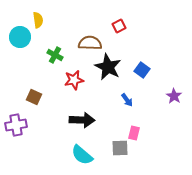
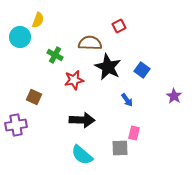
yellow semicircle: rotated 28 degrees clockwise
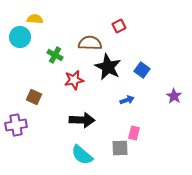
yellow semicircle: moved 3 px left, 1 px up; rotated 105 degrees counterclockwise
blue arrow: rotated 72 degrees counterclockwise
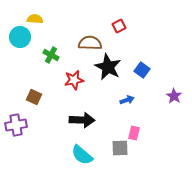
green cross: moved 4 px left
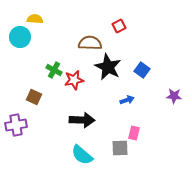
green cross: moved 3 px right, 15 px down
purple star: rotated 28 degrees counterclockwise
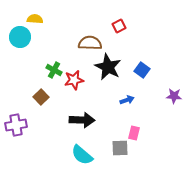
brown square: moved 7 px right; rotated 21 degrees clockwise
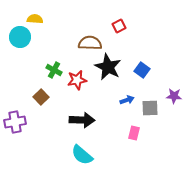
red star: moved 3 px right
purple cross: moved 1 px left, 3 px up
gray square: moved 30 px right, 40 px up
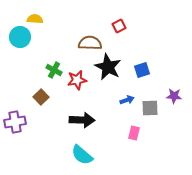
blue square: rotated 35 degrees clockwise
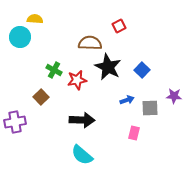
blue square: rotated 28 degrees counterclockwise
